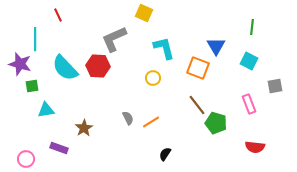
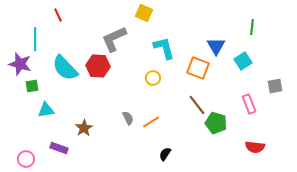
cyan square: moved 6 px left; rotated 30 degrees clockwise
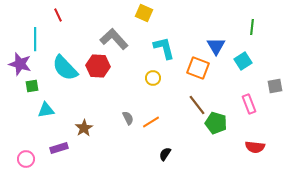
gray L-shape: rotated 72 degrees clockwise
purple rectangle: rotated 36 degrees counterclockwise
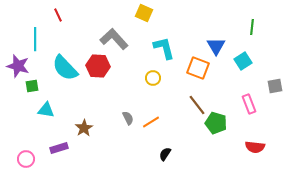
purple star: moved 2 px left, 2 px down
cyan triangle: rotated 18 degrees clockwise
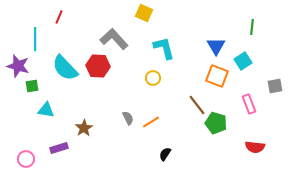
red line: moved 1 px right, 2 px down; rotated 48 degrees clockwise
orange square: moved 19 px right, 8 px down
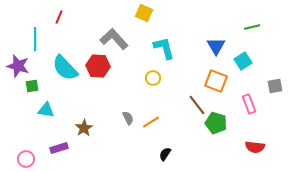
green line: rotated 70 degrees clockwise
orange square: moved 1 px left, 5 px down
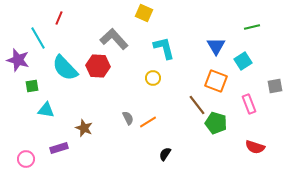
red line: moved 1 px down
cyan line: moved 3 px right, 1 px up; rotated 30 degrees counterclockwise
purple star: moved 6 px up
orange line: moved 3 px left
brown star: rotated 18 degrees counterclockwise
red semicircle: rotated 12 degrees clockwise
